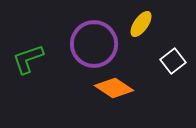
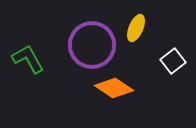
yellow ellipse: moved 5 px left, 4 px down; rotated 12 degrees counterclockwise
purple circle: moved 2 px left, 1 px down
green L-shape: rotated 80 degrees clockwise
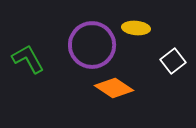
yellow ellipse: rotated 72 degrees clockwise
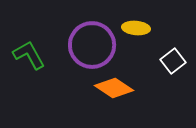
green L-shape: moved 1 px right, 4 px up
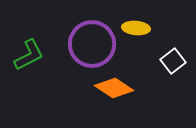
purple circle: moved 1 px up
green L-shape: rotated 92 degrees clockwise
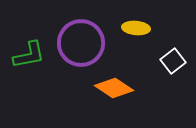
purple circle: moved 11 px left, 1 px up
green L-shape: rotated 16 degrees clockwise
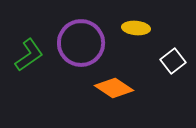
green L-shape: rotated 24 degrees counterclockwise
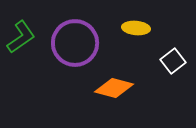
purple circle: moved 6 px left
green L-shape: moved 8 px left, 18 px up
orange diamond: rotated 18 degrees counterclockwise
